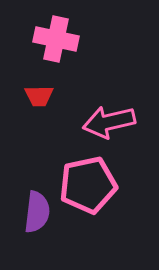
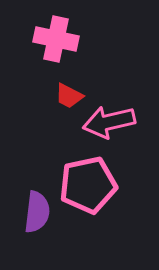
red trapezoid: moved 30 px right; rotated 28 degrees clockwise
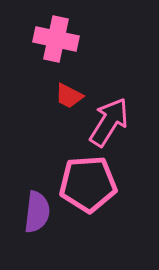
pink arrow: rotated 135 degrees clockwise
pink pentagon: moved 1 px up; rotated 8 degrees clockwise
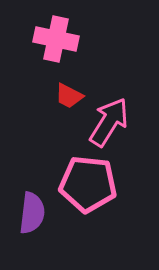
pink pentagon: rotated 10 degrees clockwise
purple semicircle: moved 5 px left, 1 px down
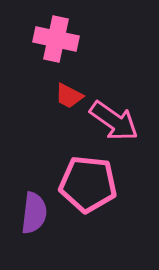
pink arrow: moved 5 px right, 1 px up; rotated 93 degrees clockwise
purple semicircle: moved 2 px right
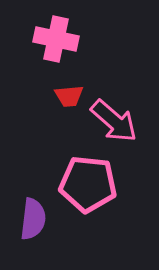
red trapezoid: rotated 32 degrees counterclockwise
pink arrow: rotated 6 degrees clockwise
purple semicircle: moved 1 px left, 6 px down
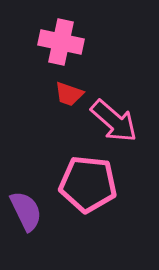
pink cross: moved 5 px right, 3 px down
red trapezoid: moved 2 px up; rotated 24 degrees clockwise
purple semicircle: moved 7 px left, 8 px up; rotated 33 degrees counterclockwise
